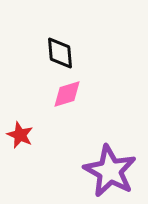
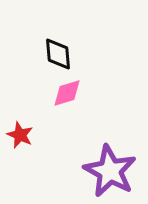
black diamond: moved 2 px left, 1 px down
pink diamond: moved 1 px up
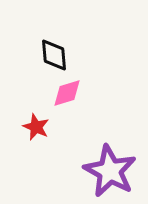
black diamond: moved 4 px left, 1 px down
red star: moved 16 px right, 8 px up
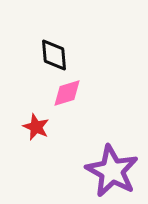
purple star: moved 2 px right
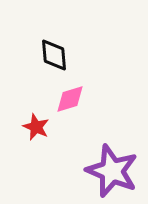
pink diamond: moved 3 px right, 6 px down
purple star: rotated 6 degrees counterclockwise
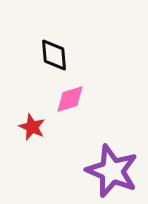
red star: moved 4 px left
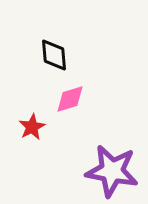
red star: rotated 20 degrees clockwise
purple star: rotated 12 degrees counterclockwise
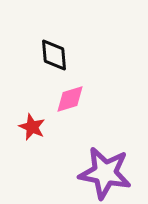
red star: rotated 20 degrees counterclockwise
purple star: moved 7 px left, 2 px down
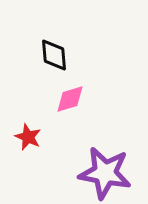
red star: moved 4 px left, 10 px down
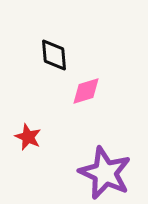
pink diamond: moved 16 px right, 8 px up
purple star: rotated 14 degrees clockwise
